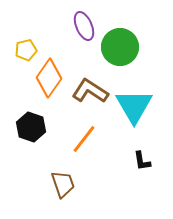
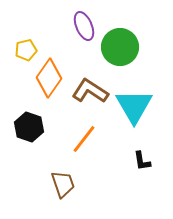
black hexagon: moved 2 px left
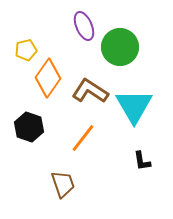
orange diamond: moved 1 px left
orange line: moved 1 px left, 1 px up
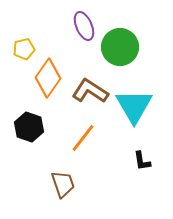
yellow pentagon: moved 2 px left, 1 px up
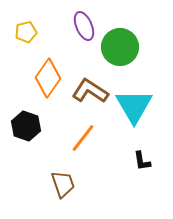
yellow pentagon: moved 2 px right, 17 px up
black hexagon: moved 3 px left, 1 px up
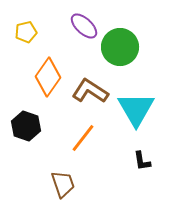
purple ellipse: rotated 24 degrees counterclockwise
orange diamond: moved 1 px up
cyan triangle: moved 2 px right, 3 px down
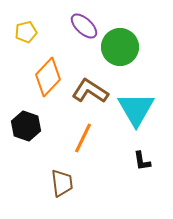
orange diamond: rotated 9 degrees clockwise
orange line: rotated 12 degrees counterclockwise
brown trapezoid: moved 1 px left, 1 px up; rotated 12 degrees clockwise
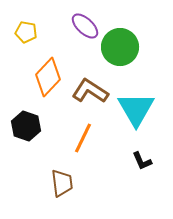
purple ellipse: moved 1 px right
yellow pentagon: rotated 25 degrees clockwise
black L-shape: rotated 15 degrees counterclockwise
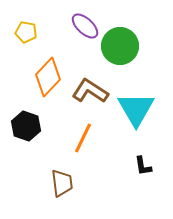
green circle: moved 1 px up
black L-shape: moved 1 px right, 5 px down; rotated 15 degrees clockwise
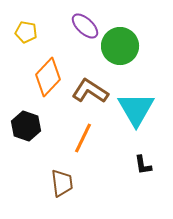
black L-shape: moved 1 px up
